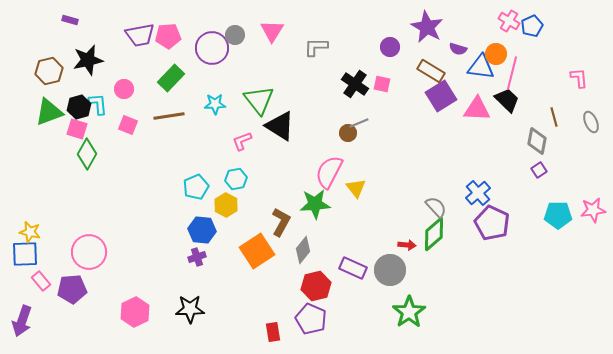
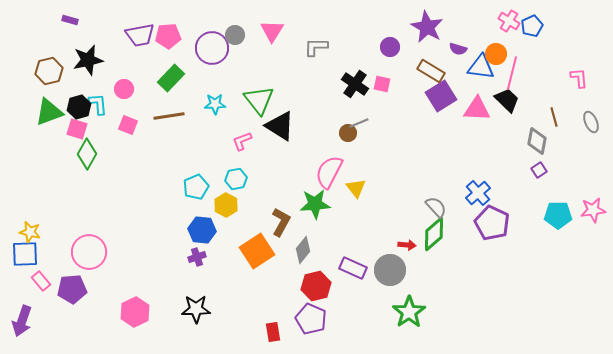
black star at (190, 309): moved 6 px right
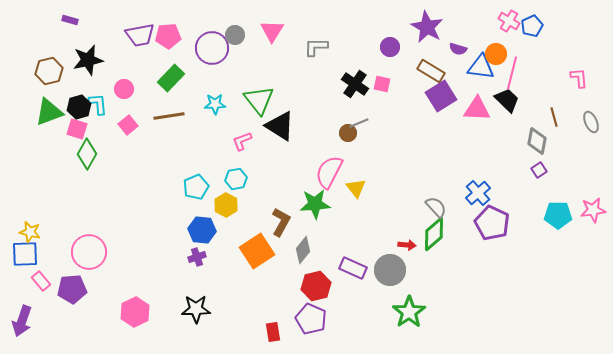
pink square at (128, 125): rotated 30 degrees clockwise
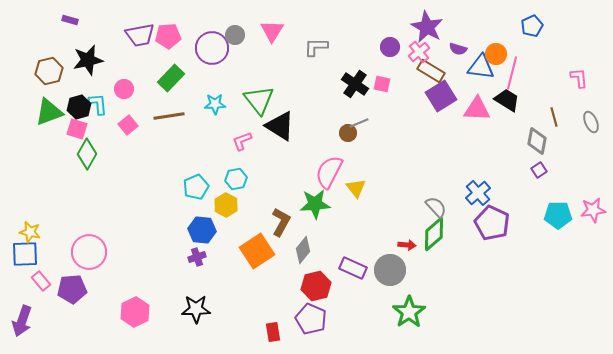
pink cross at (509, 21): moved 90 px left, 31 px down; rotated 20 degrees clockwise
black trapezoid at (507, 100): rotated 12 degrees counterclockwise
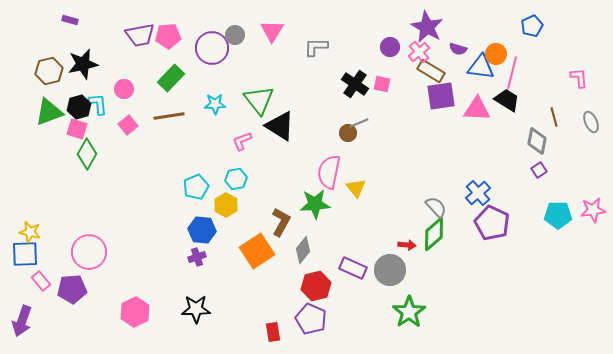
black star at (88, 60): moved 5 px left, 4 px down
purple square at (441, 96): rotated 24 degrees clockwise
pink semicircle at (329, 172): rotated 16 degrees counterclockwise
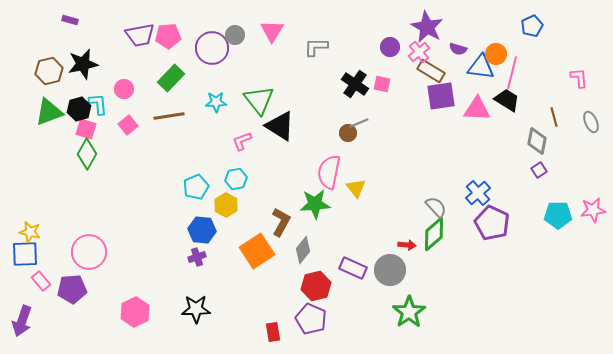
cyan star at (215, 104): moved 1 px right, 2 px up
black hexagon at (79, 107): moved 2 px down
pink square at (77, 129): moved 9 px right
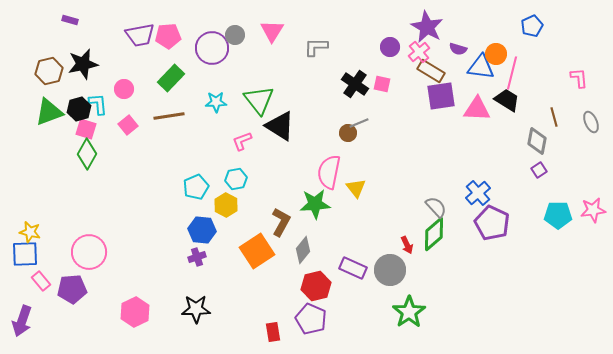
red arrow at (407, 245): rotated 60 degrees clockwise
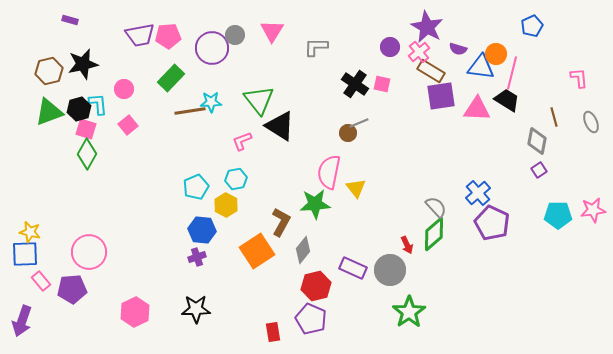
cyan star at (216, 102): moved 5 px left
brown line at (169, 116): moved 21 px right, 5 px up
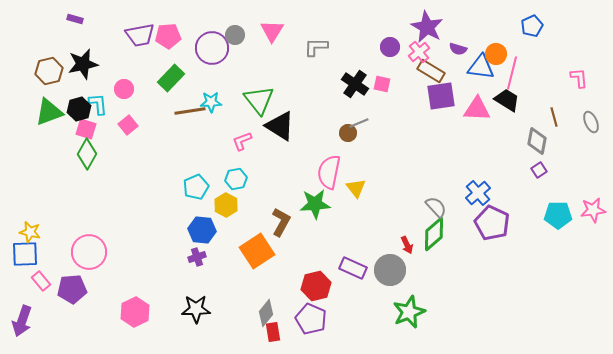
purple rectangle at (70, 20): moved 5 px right, 1 px up
gray diamond at (303, 250): moved 37 px left, 63 px down
green star at (409, 312): rotated 12 degrees clockwise
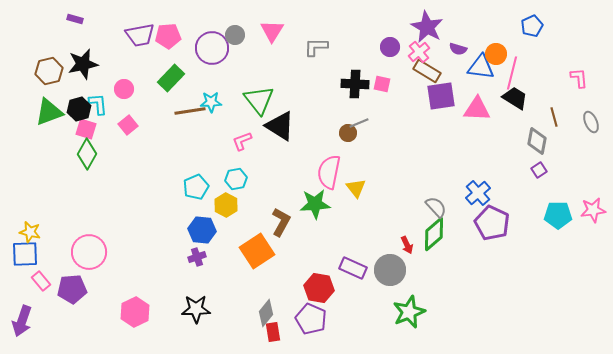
brown rectangle at (431, 71): moved 4 px left
black cross at (355, 84): rotated 32 degrees counterclockwise
black trapezoid at (507, 100): moved 8 px right, 2 px up
red hexagon at (316, 286): moved 3 px right, 2 px down; rotated 24 degrees clockwise
